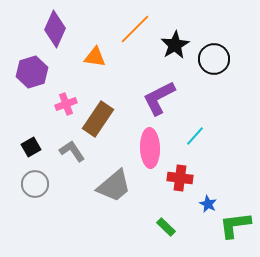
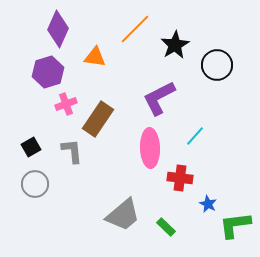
purple diamond: moved 3 px right
black circle: moved 3 px right, 6 px down
purple hexagon: moved 16 px right
gray L-shape: rotated 28 degrees clockwise
gray trapezoid: moved 9 px right, 29 px down
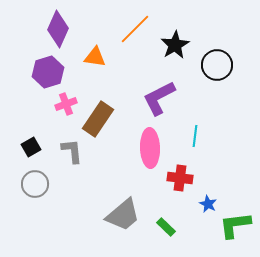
cyan line: rotated 35 degrees counterclockwise
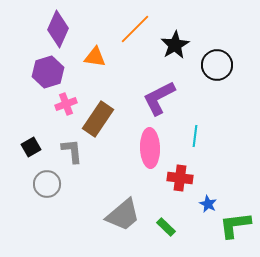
gray circle: moved 12 px right
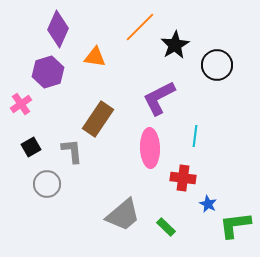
orange line: moved 5 px right, 2 px up
pink cross: moved 45 px left; rotated 15 degrees counterclockwise
red cross: moved 3 px right
